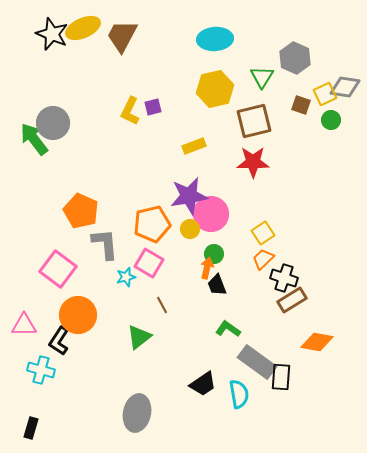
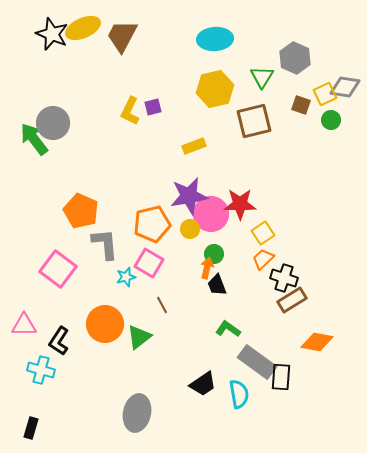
red star at (253, 162): moved 13 px left, 42 px down
orange circle at (78, 315): moved 27 px right, 9 px down
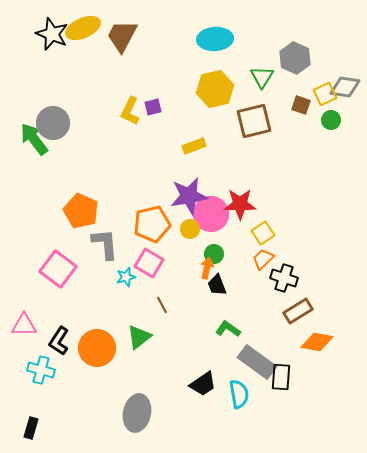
brown rectangle at (292, 300): moved 6 px right, 11 px down
orange circle at (105, 324): moved 8 px left, 24 px down
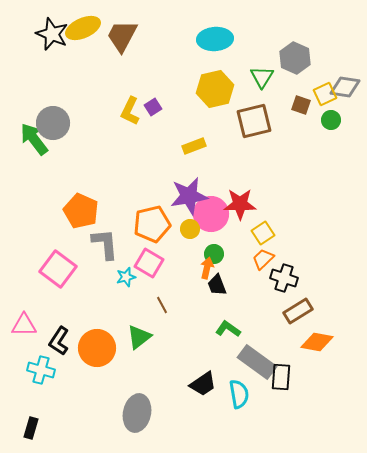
purple square at (153, 107): rotated 18 degrees counterclockwise
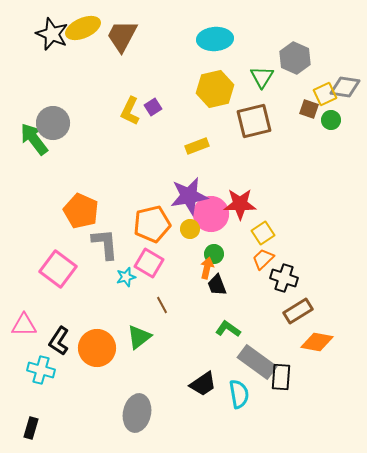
brown square at (301, 105): moved 8 px right, 4 px down
yellow rectangle at (194, 146): moved 3 px right
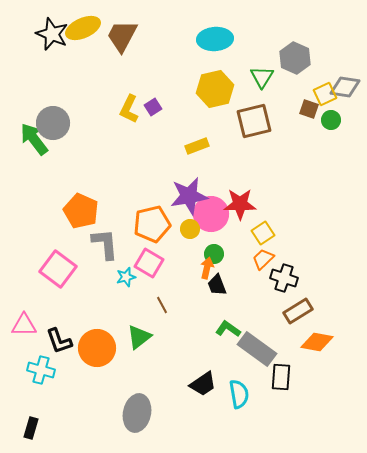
yellow L-shape at (130, 111): moved 1 px left, 2 px up
black L-shape at (59, 341): rotated 52 degrees counterclockwise
gray rectangle at (257, 362): moved 13 px up
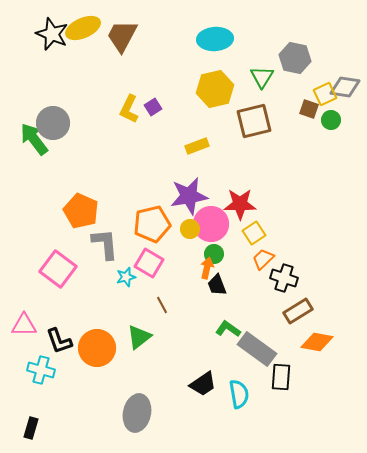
gray hexagon at (295, 58): rotated 12 degrees counterclockwise
pink circle at (211, 214): moved 10 px down
yellow square at (263, 233): moved 9 px left
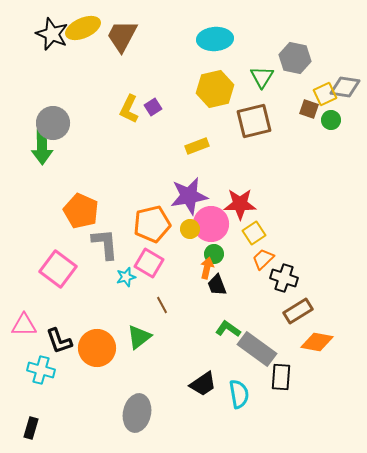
green arrow at (34, 139): moved 8 px right, 8 px down; rotated 144 degrees counterclockwise
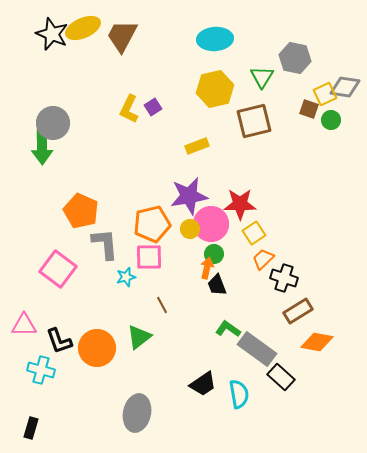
pink square at (149, 263): moved 6 px up; rotated 32 degrees counterclockwise
black rectangle at (281, 377): rotated 52 degrees counterclockwise
